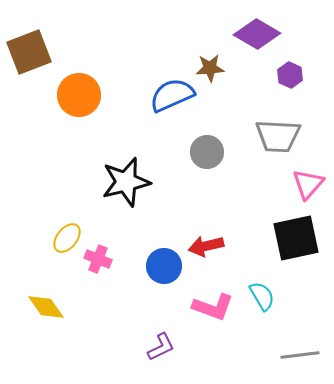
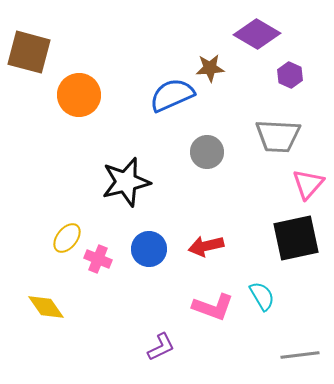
brown square: rotated 36 degrees clockwise
blue circle: moved 15 px left, 17 px up
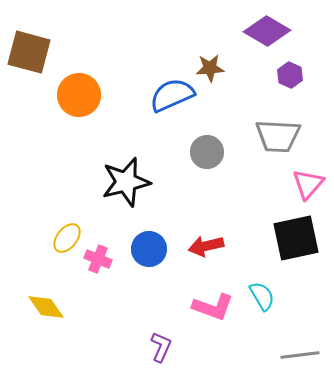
purple diamond: moved 10 px right, 3 px up
purple L-shape: rotated 40 degrees counterclockwise
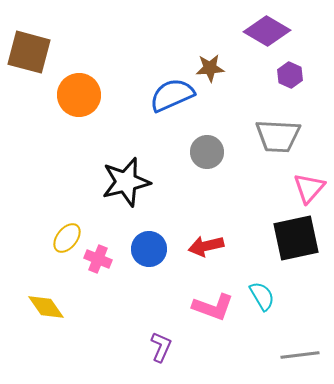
pink triangle: moved 1 px right, 4 px down
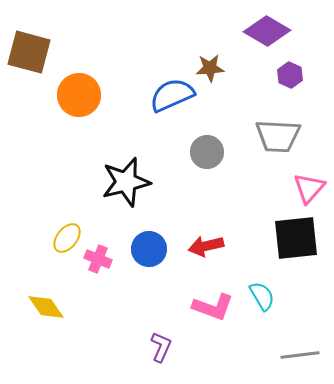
black square: rotated 6 degrees clockwise
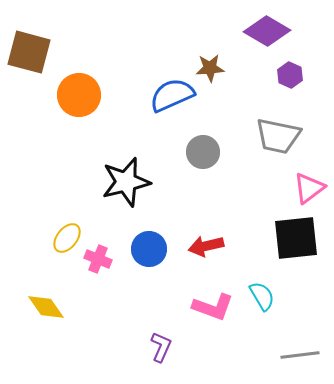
gray trapezoid: rotated 9 degrees clockwise
gray circle: moved 4 px left
pink triangle: rotated 12 degrees clockwise
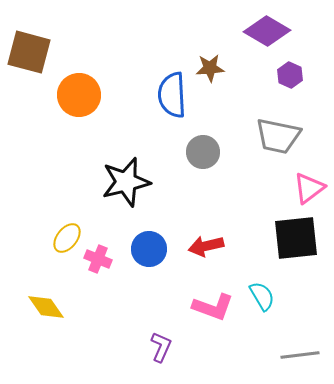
blue semicircle: rotated 69 degrees counterclockwise
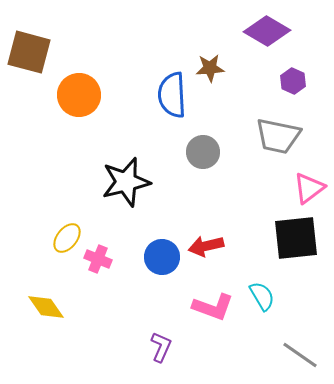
purple hexagon: moved 3 px right, 6 px down
blue circle: moved 13 px right, 8 px down
gray line: rotated 42 degrees clockwise
